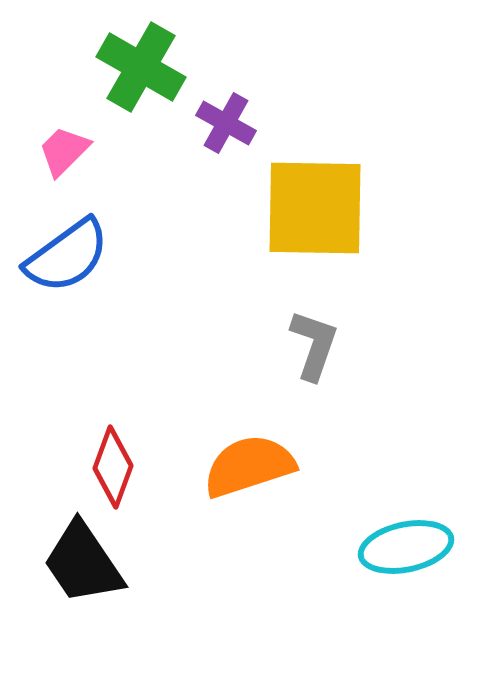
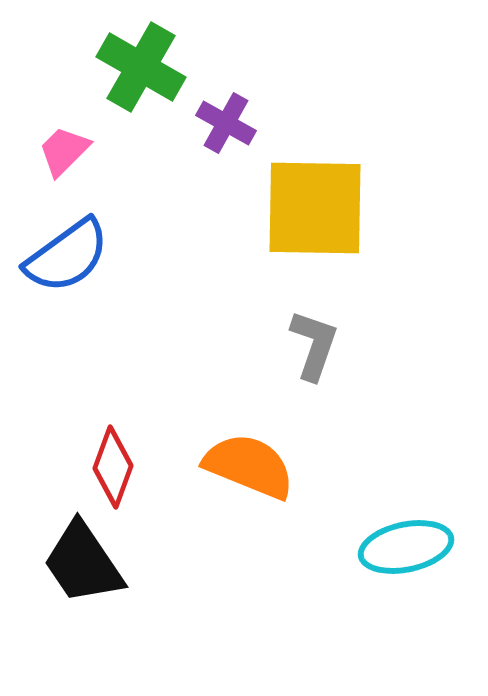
orange semicircle: rotated 40 degrees clockwise
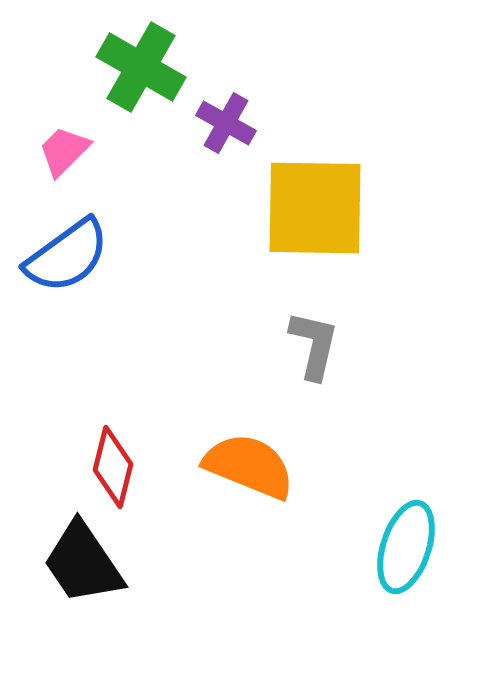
gray L-shape: rotated 6 degrees counterclockwise
red diamond: rotated 6 degrees counterclockwise
cyan ellipse: rotated 60 degrees counterclockwise
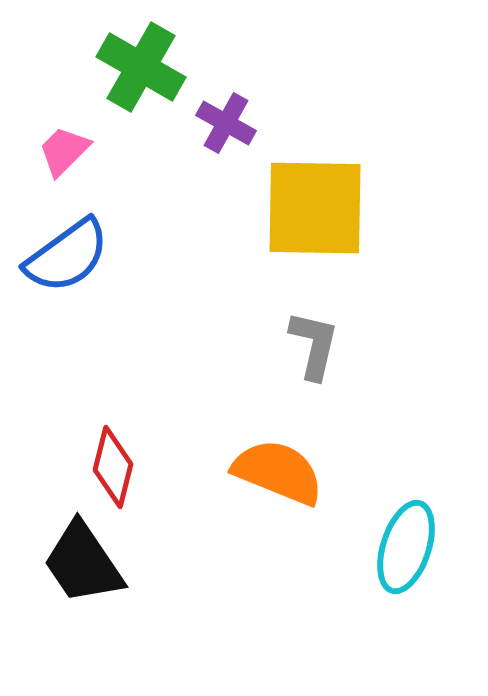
orange semicircle: moved 29 px right, 6 px down
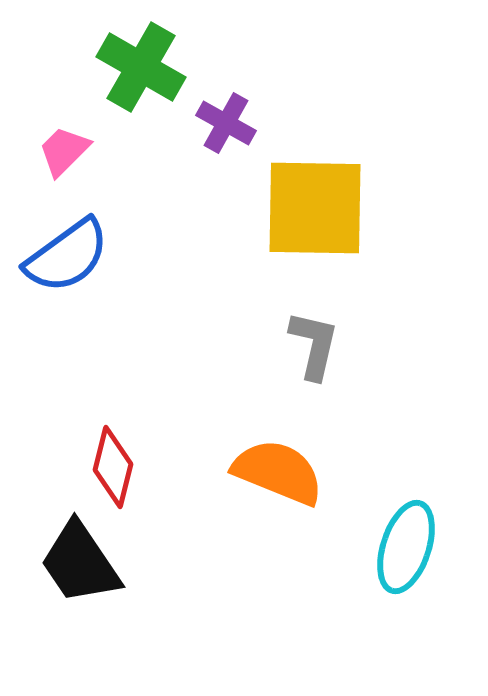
black trapezoid: moved 3 px left
